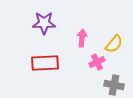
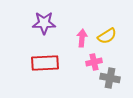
yellow semicircle: moved 7 px left, 8 px up; rotated 18 degrees clockwise
pink cross: moved 3 px left; rotated 14 degrees clockwise
gray cross: moved 4 px left, 7 px up
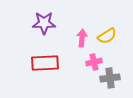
gray cross: rotated 18 degrees counterclockwise
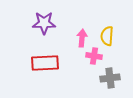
yellow semicircle: rotated 126 degrees clockwise
pink cross: moved 6 px up; rotated 21 degrees clockwise
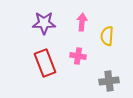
pink arrow: moved 16 px up
pink cross: moved 16 px left
red rectangle: rotated 72 degrees clockwise
gray cross: moved 1 px left, 3 px down
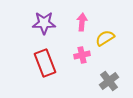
yellow semicircle: moved 2 px left, 2 px down; rotated 54 degrees clockwise
pink cross: moved 4 px right, 1 px up; rotated 21 degrees counterclockwise
gray cross: rotated 30 degrees counterclockwise
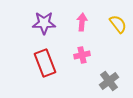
yellow semicircle: moved 13 px right, 14 px up; rotated 84 degrees clockwise
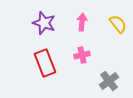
purple star: rotated 20 degrees clockwise
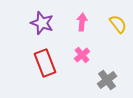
purple star: moved 2 px left
pink cross: rotated 28 degrees counterclockwise
gray cross: moved 2 px left, 1 px up
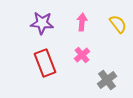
purple star: rotated 15 degrees counterclockwise
